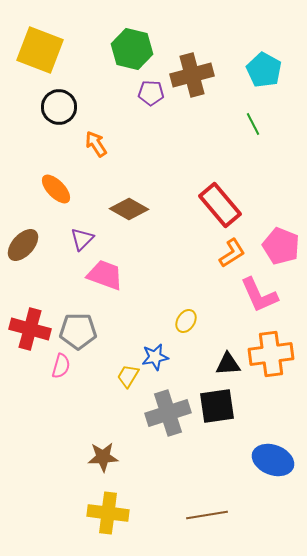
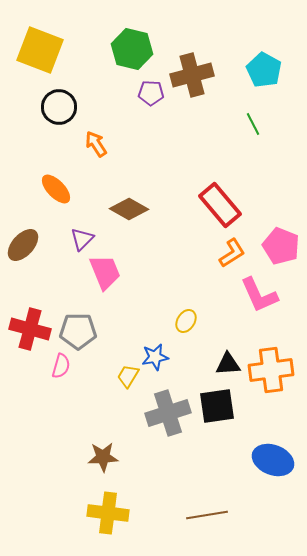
pink trapezoid: moved 3 px up; rotated 48 degrees clockwise
orange cross: moved 16 px down
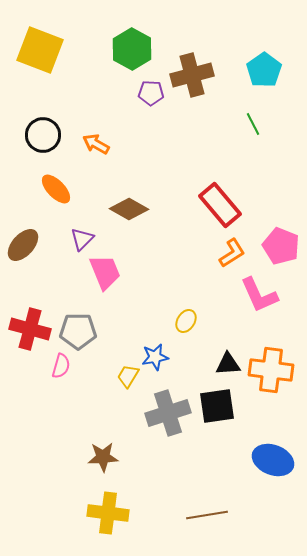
green hexagon: rotated 15 degrees clockwise
cyan pentagon: rotated 8 degrees clockwise
black circle: moved 16 px left, 28 px down
orange arrow: rotated 28 degrees counterclockwise
orange cross: rotated 15 degrees clockwise
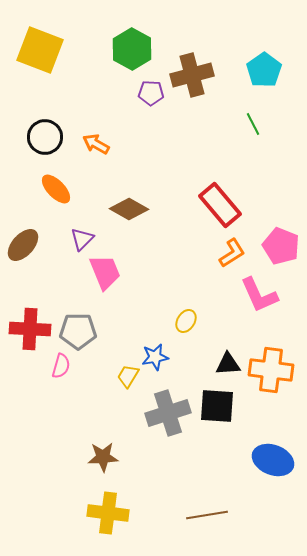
black circle: moved 2 px right, 2 px down
red cross: rotated 12 degrees counterclockwise
black square: rotated 12 degrees clockwise
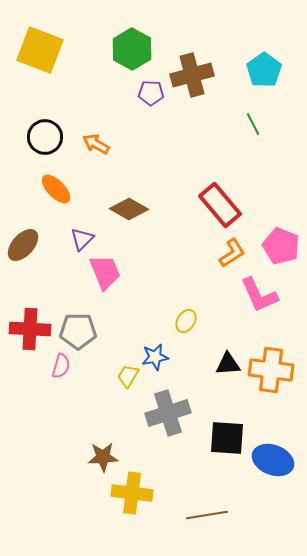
black square: moved 10 px right, 32 px down
yellow cross: moved 24 px right, 20 px up
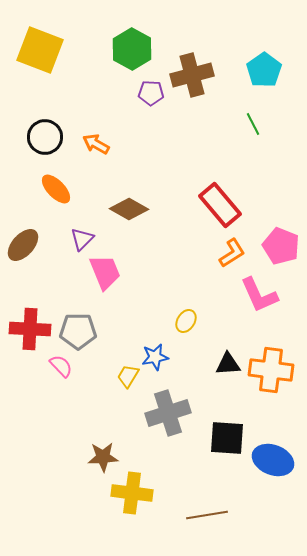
pink semicircle: rotated 60 degrees counterclockwise
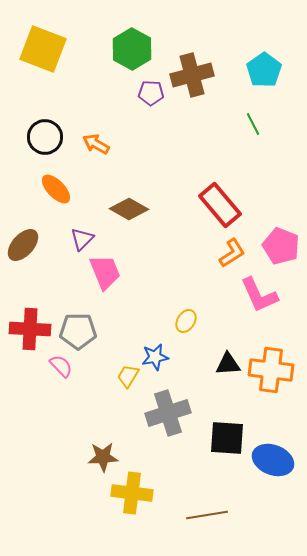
yellow square: moved 3 px right, 1 px up
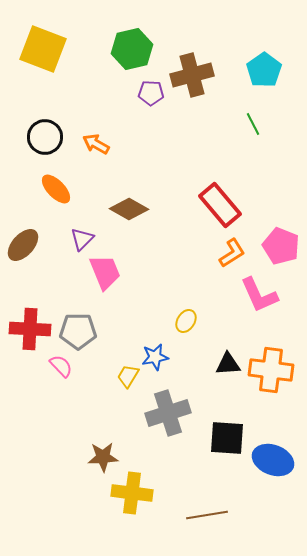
green hexagon: rotated 18 degrees clockwise
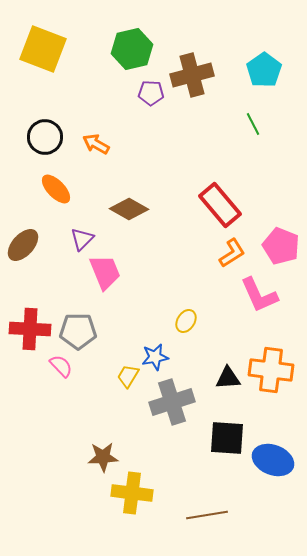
black triangle: moved 14 px down
gray cross: moved 4 px right, 11 px up
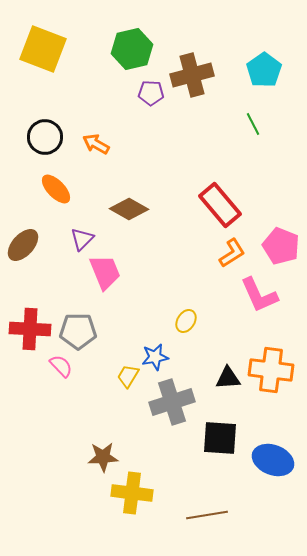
black square: moved 7 px left
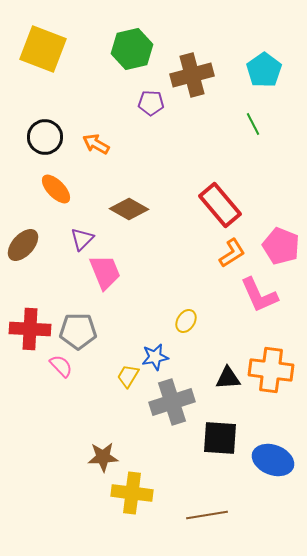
purple pentagon: moved 10 px down
